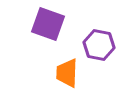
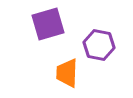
purple square: rotated 36 degrees counterclockwise
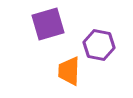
orange trapezoid: moved 2 px right, 2 px up
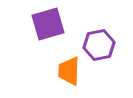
purple hexagon: rotated 24 degrees counterclockwise
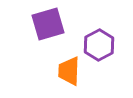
purple hexagon: rotated 16 degrees counterclockwise
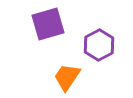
orange trapezoid: moved 2 px left, 6 px down; rotated 32 degrees clockwise
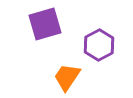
purple square: moved 3 px left
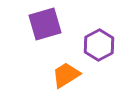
orange trapezoid: moved 1 px left, 2 px up; rotated 24 degrees clockwise
